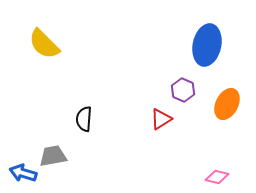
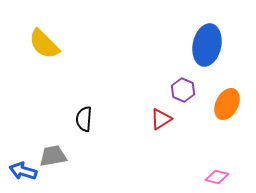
blue arrow: moved 2 px up
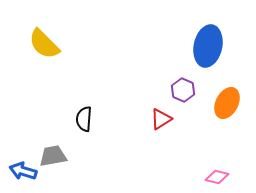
blue ellipse: moved 1 px right, 1 px down
orange ellipse: moved 1 px up
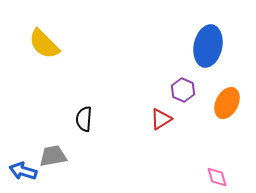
pink diamond: rotated 60 degrees clockwise
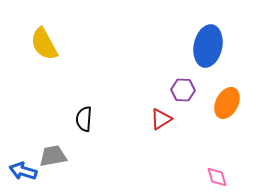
yellow semicircle: rotated 16 degrees clockwise
purple hexagon: rotated 20 degrees counterclockwise
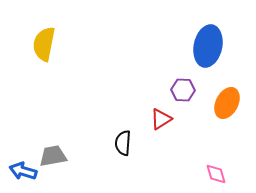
yellow semicircle: rotated 40 degrees clockwise
black semicircle: moved 39 px right, 24 px down
pink diamond: moved 1 px left, 3 px up
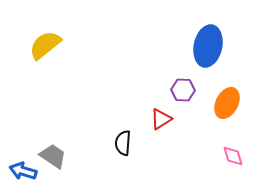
yellow semicircle: moved 1 px right, 1 px down; rotated 40 degrees clockwise
gray trapezoid: rotated 44 degrees clockwise
pink diamond: moved 17 px right, 18 px up
